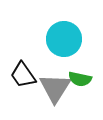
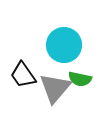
cyan circle: moved 6 px down
gray triangle: rotated 8 degrees clockwise
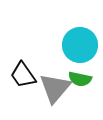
cyan circle: moved 16 px right
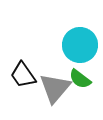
green semicircle: rotated 25 degrees clockwise
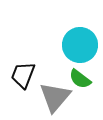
black trapezoid: rotated 56 degrees clockwise
gray triangle: moved 9 px down
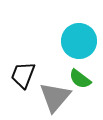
cyan circle: moved 1 px left, 4 px up
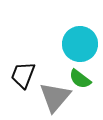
cyan circle: moved 1 px right, 3 px down
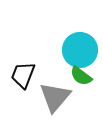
cyan circle: moved 6 px down
green semicircle: moved 1 px right, 3 px up
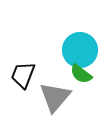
green semicircle: moved 2 px up
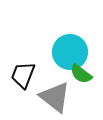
cyan circle: moved 10 px left, 2 px down
gray triangle: rotated 32 degrees counterclockwise
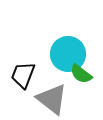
cyan circle: moved 2 px left, 2 px down
gray triangle: moved 3 px left, 2 px down
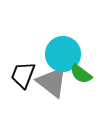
cyan circle: moved 5 px left
gray triangle: moved 17 px up
